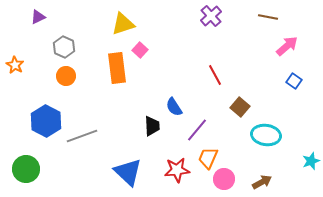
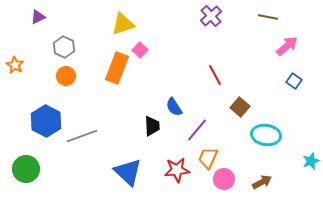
orange rectangle: rotated 28 degrees clockwise
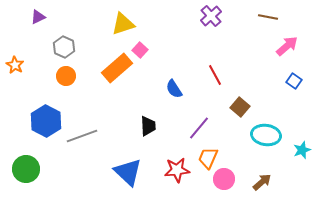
orange rectangle: rotated 28 degrees clockwise
blue semicircle: moved 18 px up
black trapezoid: moved 4 px left
purple line: moved 2 px right, 2 px up
cyan star: moved 9 px left, 11 px up
brown arrow: rotated 12 degrees counterclockwise
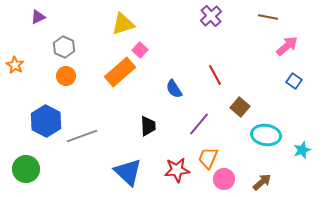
orange rectangle: moved 3 px right, 4 px down
purple line: moved 4 px up
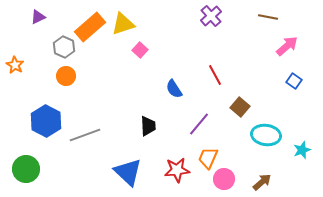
orange rectangle: moved 30 px left, 45 px up
gray line: moved 3 px right, 1 px up
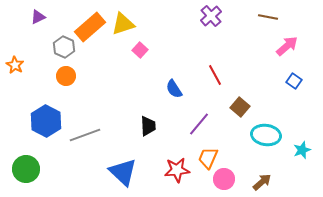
blue triangle: moved 5 px left
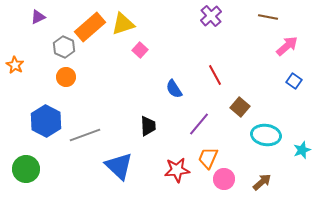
orange circle: moved 1 px down
blue triangle: moved 4 px left, 6 px up
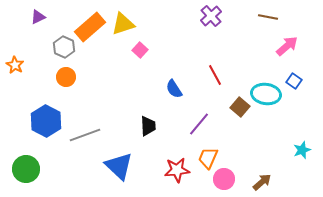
cyan ellipse: moved 41 px up
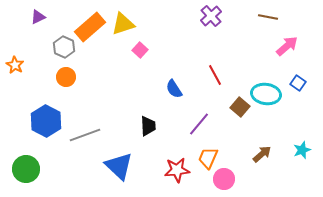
blue square: moved 4 px right, 2 px down
brown arrow: moved 28 px up
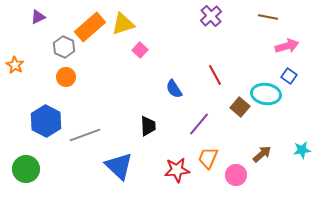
pink arrow: rotated 25 degrees clockwise
blue square: moved 9 px left, 7 px up
cyan star: rotated 12 degrees clockwise
pink circle: moved 12 px right, 4 px up
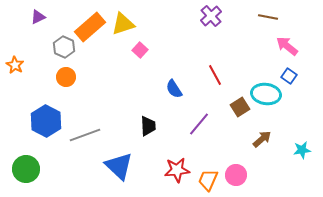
pink arrow: rotated 125 degrees counterclockwise
brown square: rotated 18 degrees clockwise
brown arrow: moved 15 px up
orange trapezoid: moved 22 px down
